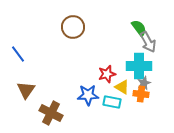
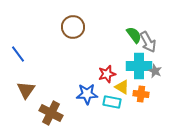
green semicircle: moved 5 px left, 7 px down
gray star: moved 11 px right, 12 px up; rotated 24 degrees counterclockwise
blue star: moved 1 px left, 1 px up
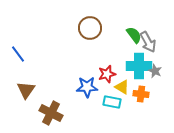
brown circle: moved 17 px right, 1 px down
blue star: moved 7 px up
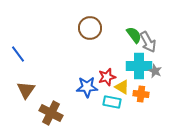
red star: moved 3 px down
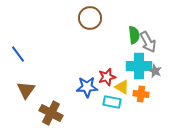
brown circle: moved 10 px up
green semicircle: rotated 30 degrees clockwise
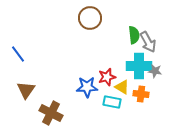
gray star: rotated 16 degrees counterclockwise
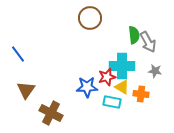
cyan cross: moved 17 px left
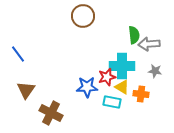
brown circle: moved 7 px left, 2 px up
gray arrow: moved 1 px right, 2 px down; rotated 115 degrees clockwise
